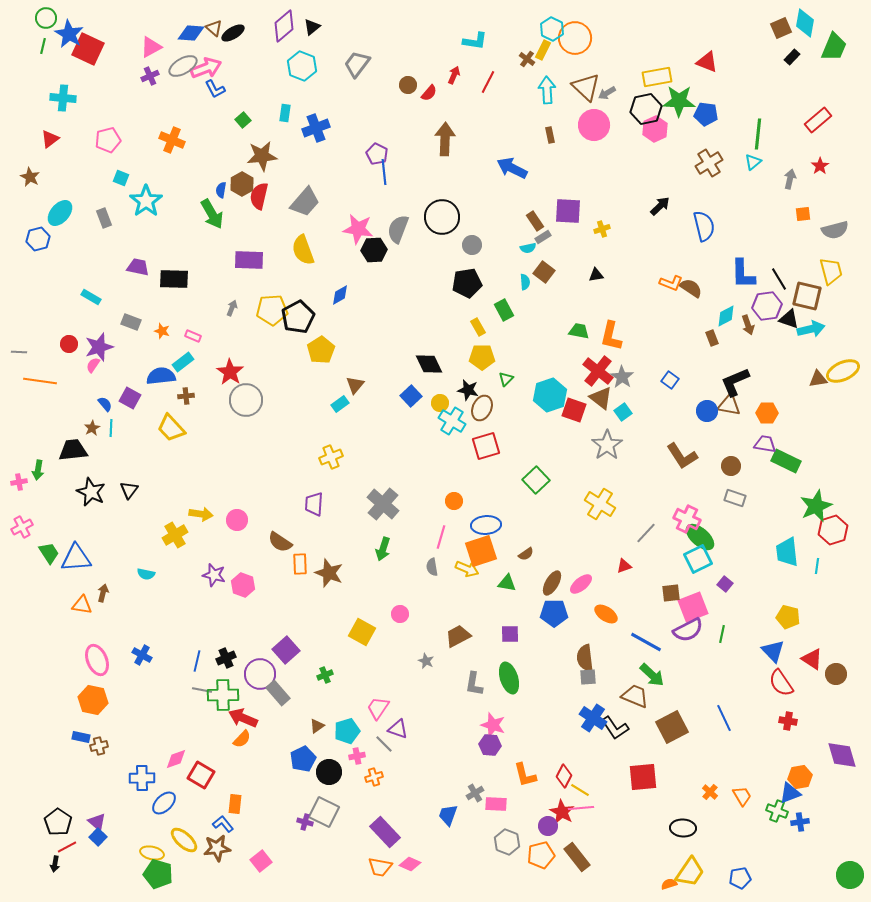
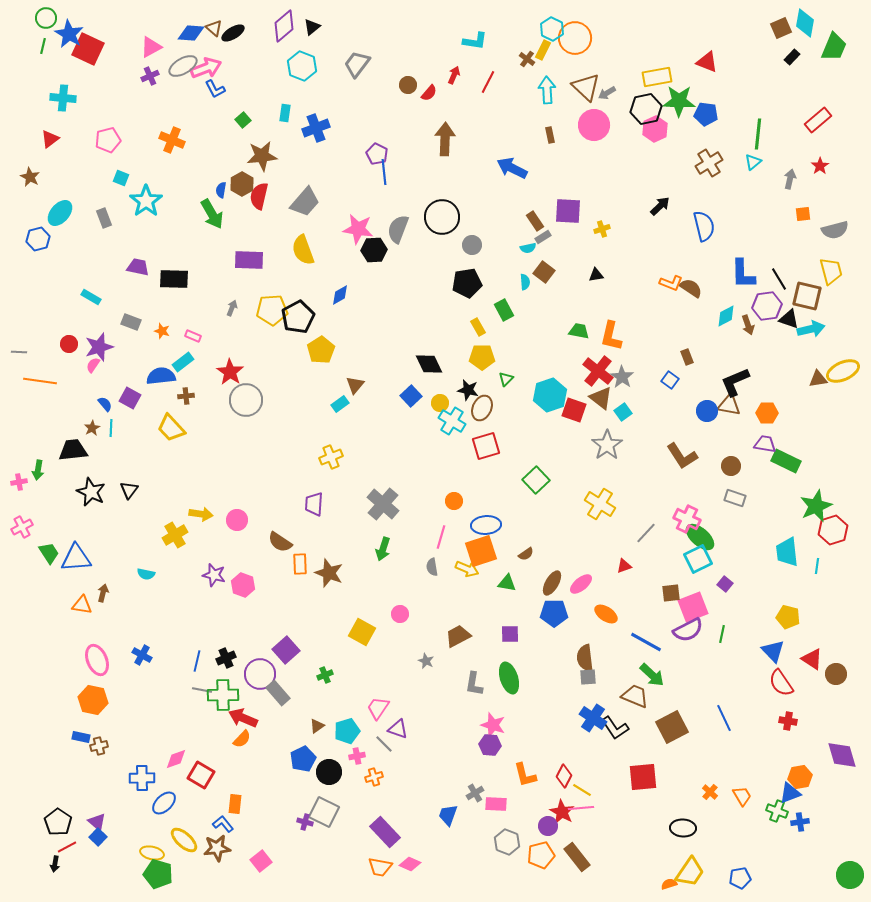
brown rectangle at (712, 338): moved 25 px left, 19 px down
yellow line at (580, 790): moved 2 px right
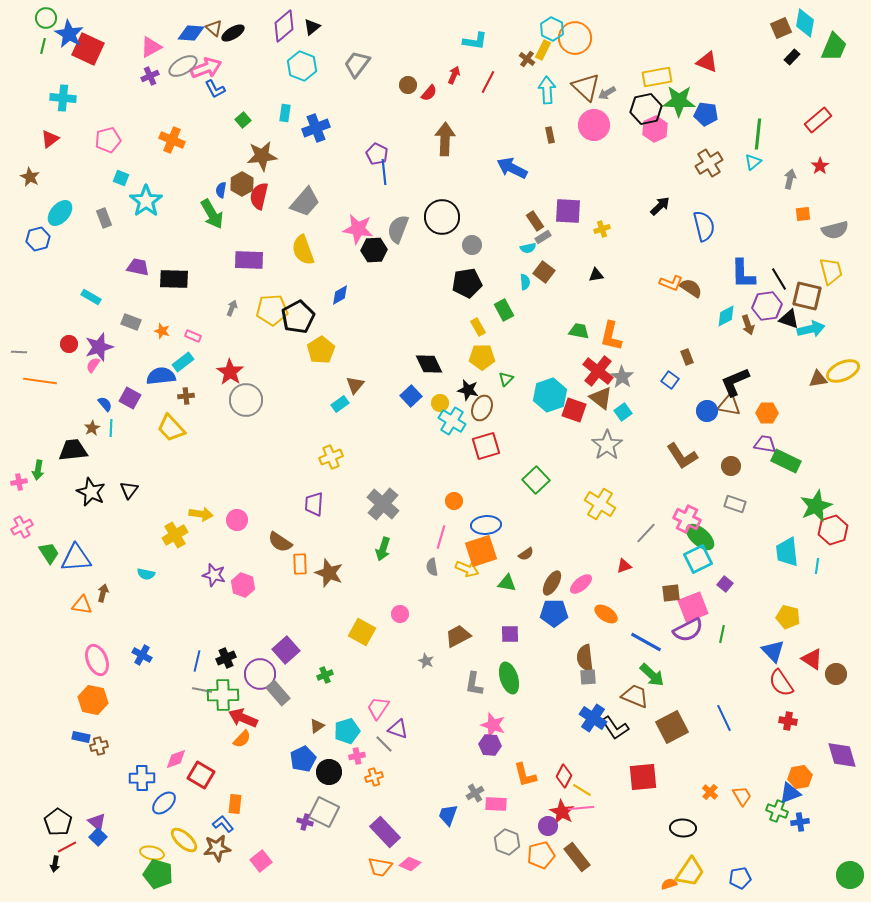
gray rectangle at (735, 498): moved 6 px down
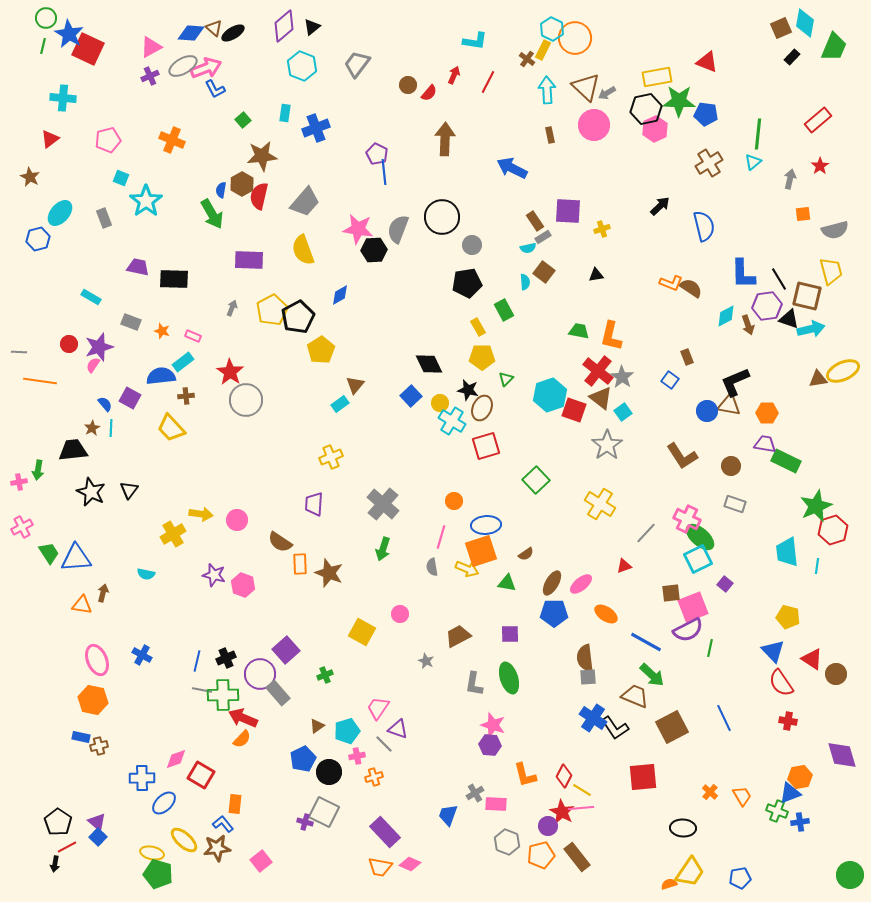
yellow pentagon at (272, 310): rotated 24 degrees counterclockwise
yellow cross at (175, 535): moved 2 px left, 1 px up
green line at (722, 634): moved 12 px left, 14 px down
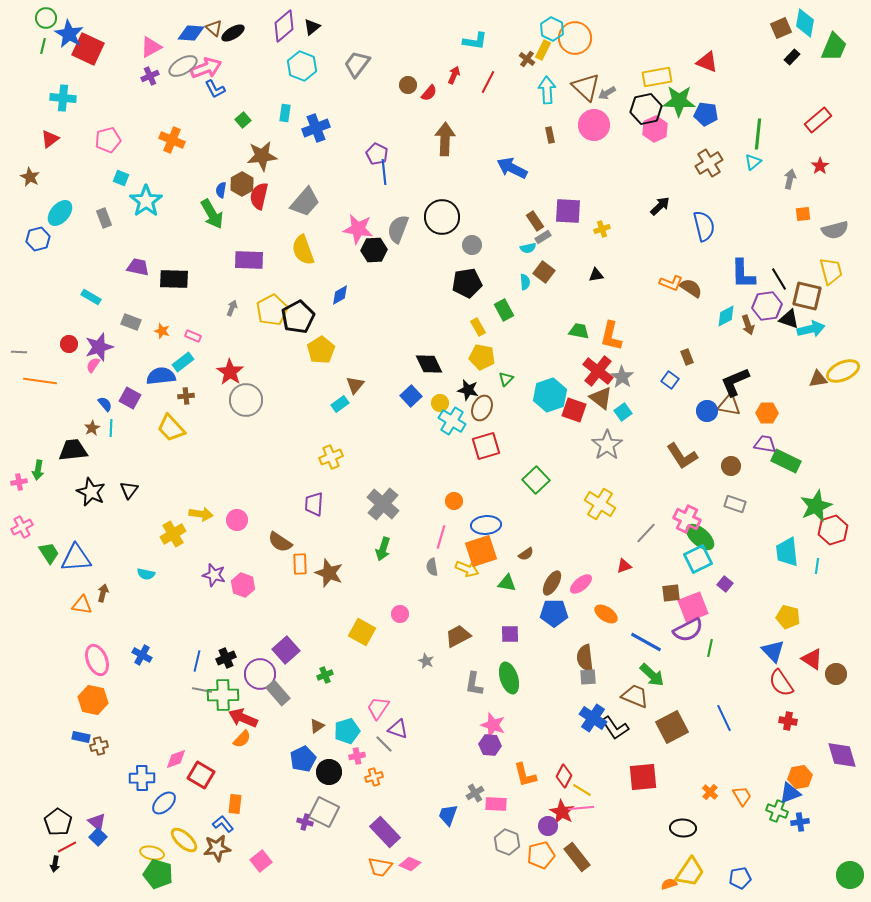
yellow pentagon at (482, 357): rotated 10 degrees clockwise
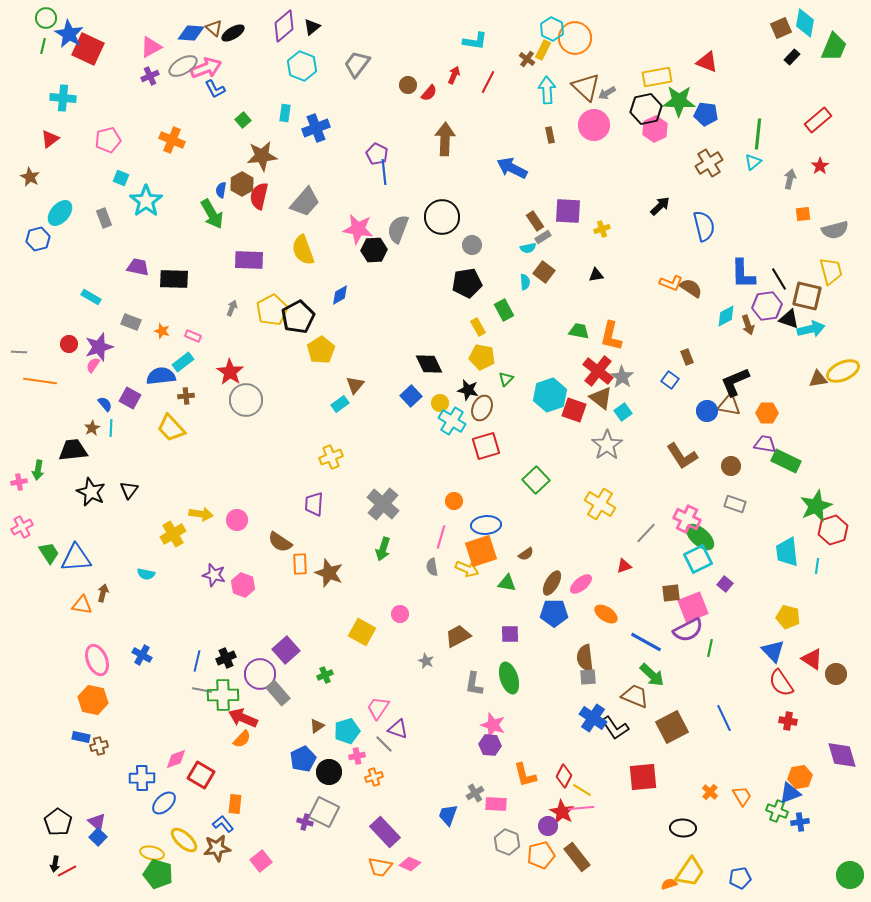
red line at (67, 847): moved 24 px down
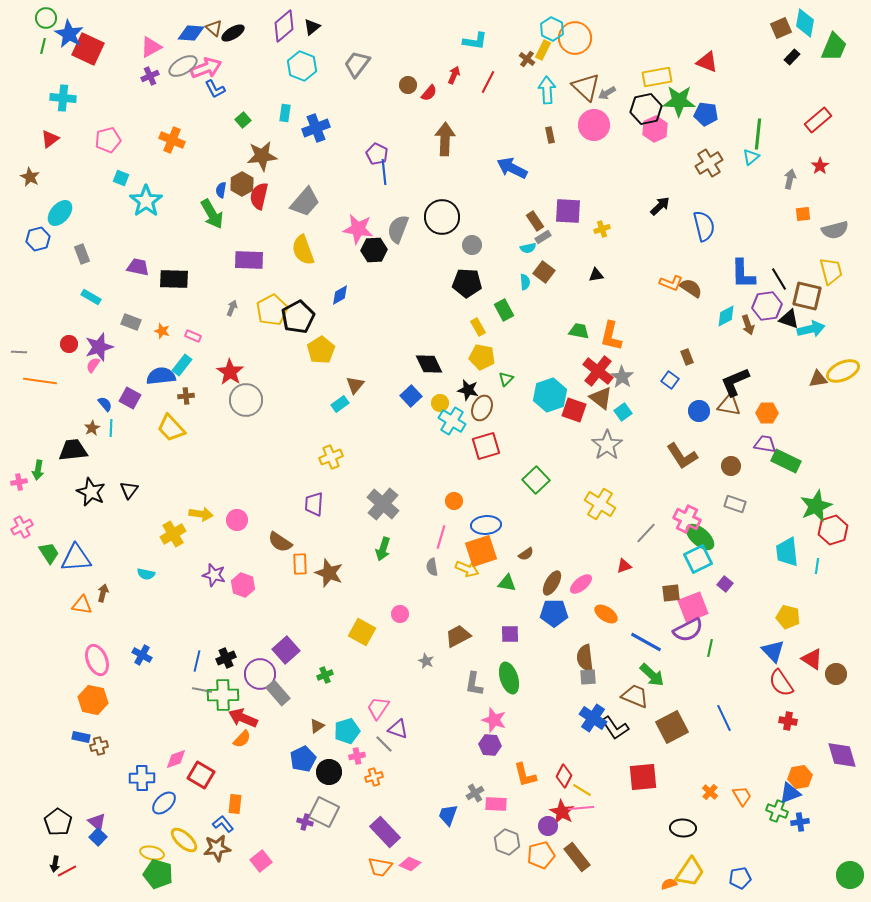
cyan triangle at (753, 162): moved 2 px left, 5 px up
gray rectangle at (104, 218): moved 22 px left, 36 px down
black pentagon at (467, 283): rotated 12 degrees clockwise
cyan rectangle at (183, 362): moved 1 px left, 3 px down; rotated 15 degrees counterclockwise
blue circle at (707, 411): moved 8 px left
pink star at (493, 725): moved 1 px right, 5 px up
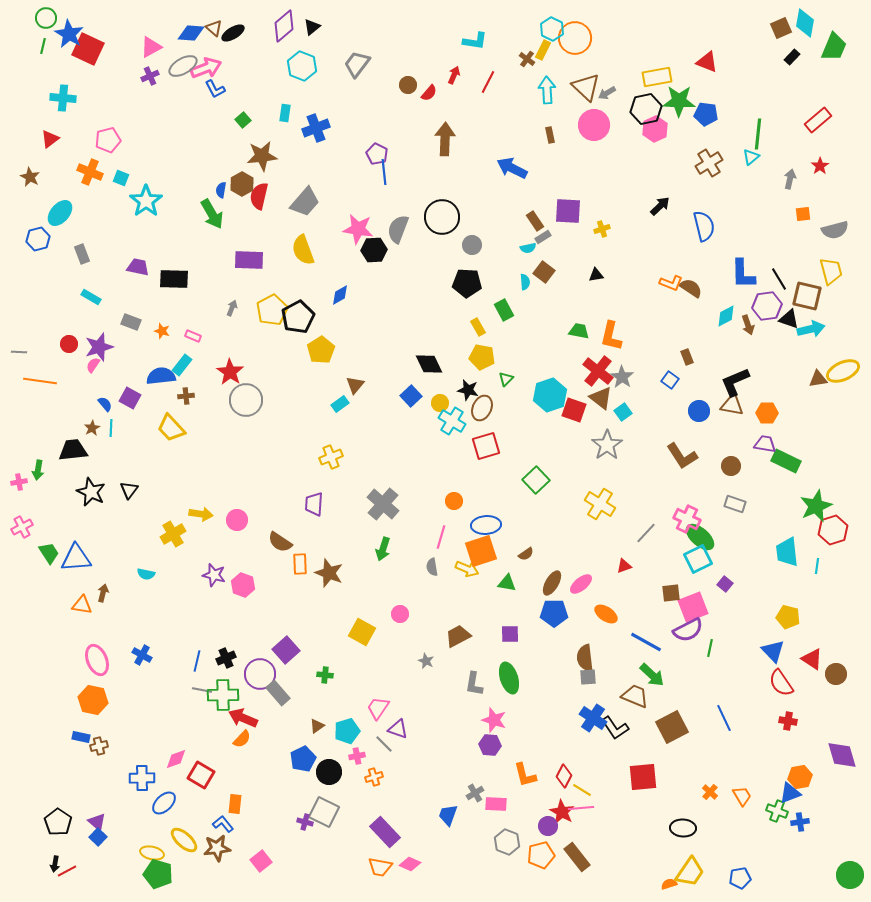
orange cross at (172, 140): moved 82 px left, 32 px down
brown triangle at (729, 405): moved 3 px right
green cross at (325, 675): rotated 28 degrees clockwise
